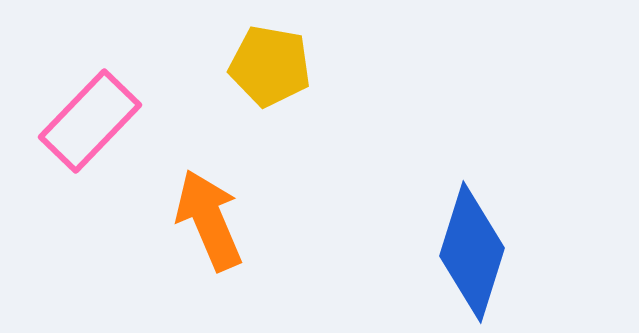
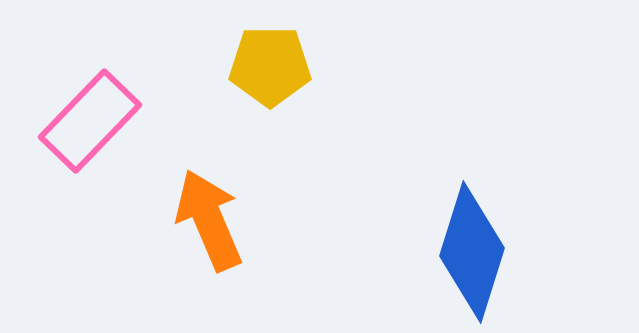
yellow pentagon: rotated 10 degrees counterclockwise
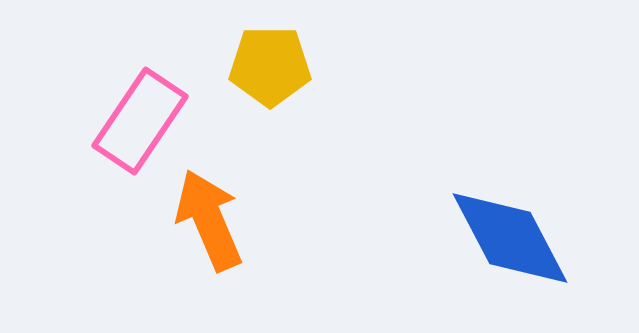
pink rectangle: moved 50 px right; rotated 10 degrees counterclockwise
blue diamond: moved 38 px right, 14 px up; rotated 45 degrees counterclockwise
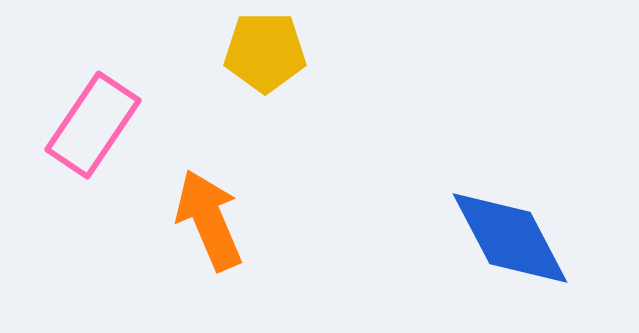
yellow pentagon: moved 5 px left, 14 px up
pink rectangle: moved 47 px left, 4 px down
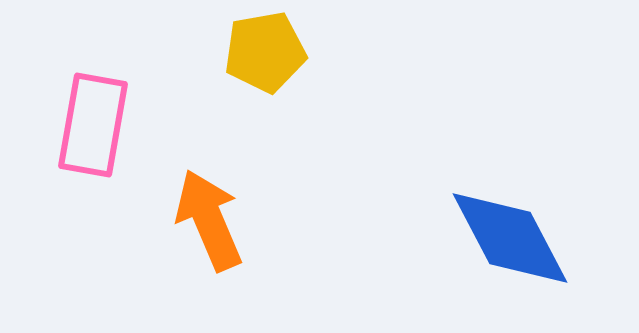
yellow pentagon: rotated 10 degrees counterclockwise
pink rectangle: rotated 24 degrees counterclockwise
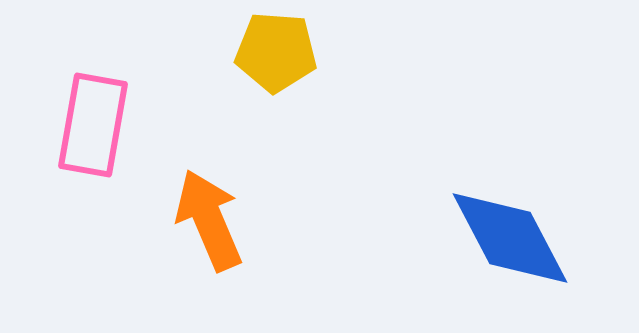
yellow pentagon: moved 11 px right; rotated 14 degrees clockwise
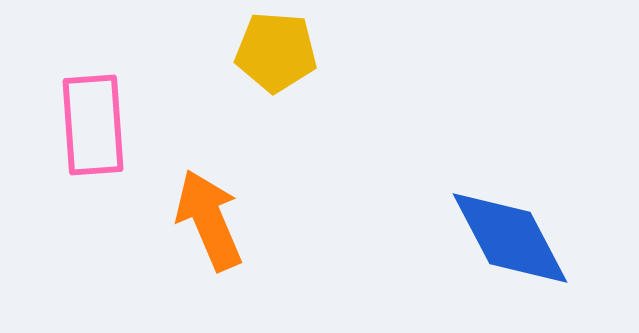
pink rectangle: rotated 14 degrees counterclockwise
